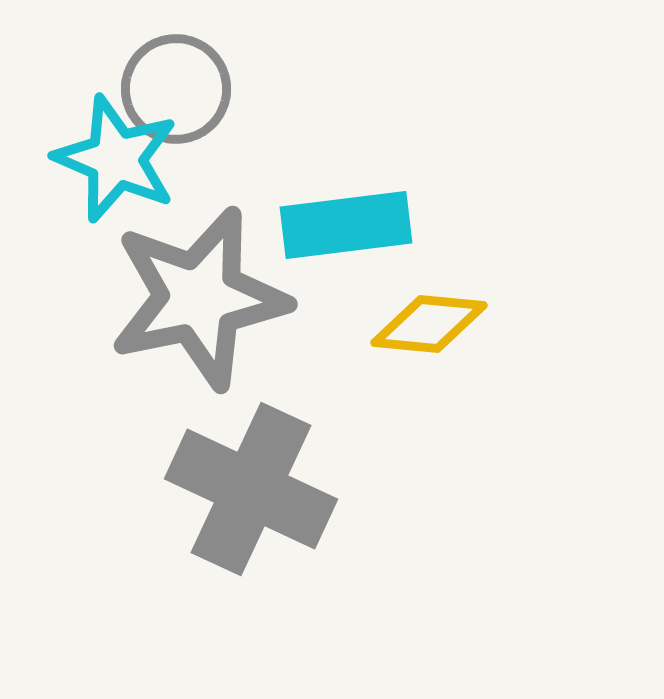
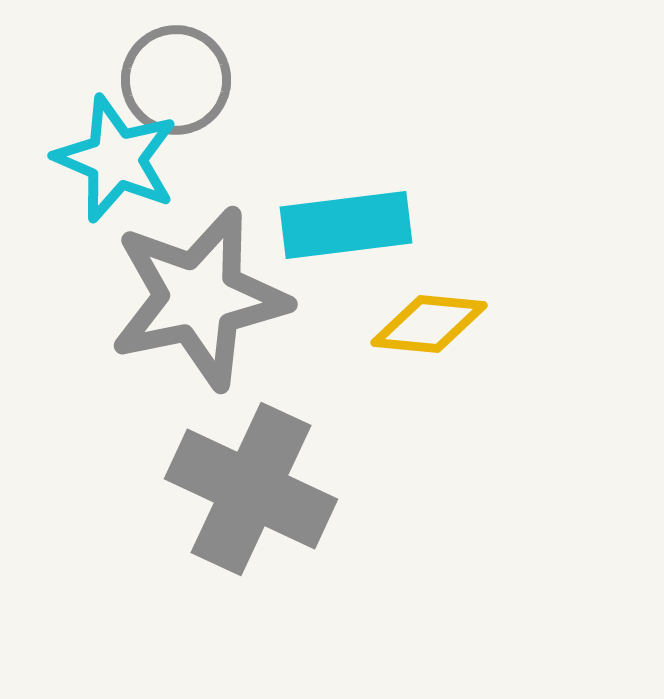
gray circle: moved 9 px up
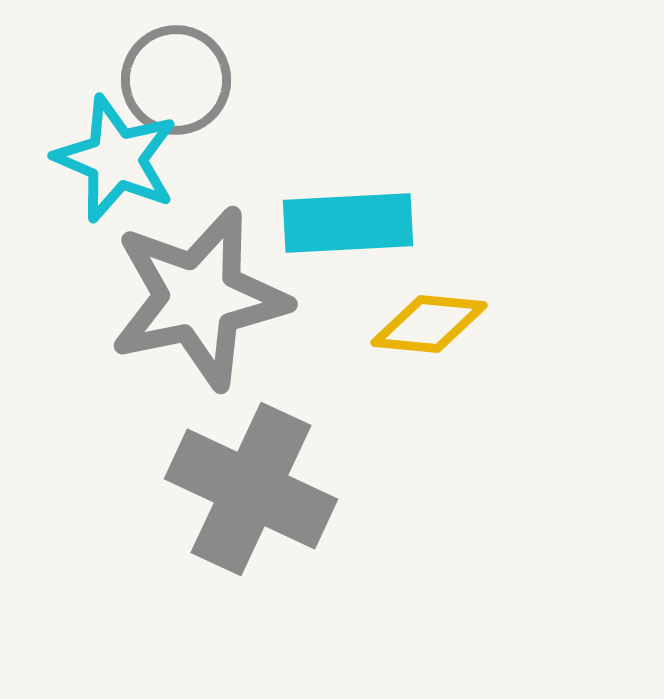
cyan rectangle: moved 2 px right, 2 px up; rotated 4 degrees clockwise
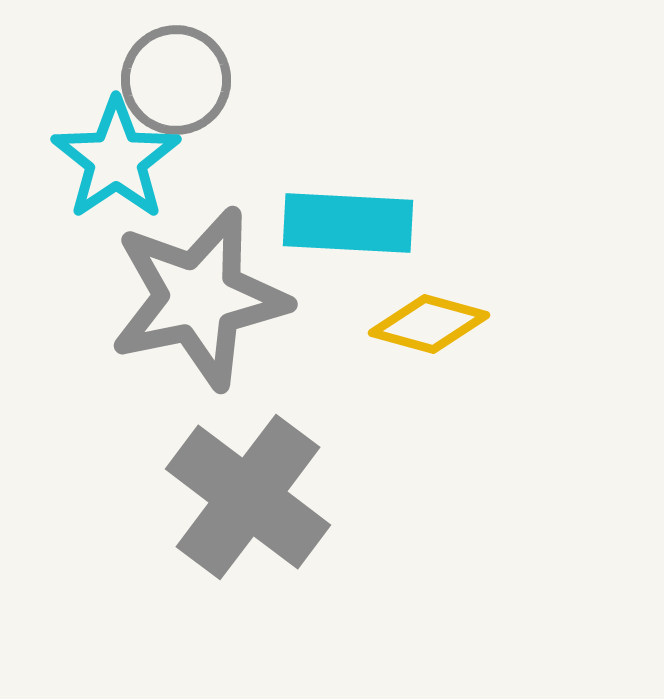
cyan star: rotated 15 degrees clockwise
cyan rectangle: rotated 6 degrees clockwise
yellow diamond: rotated 10 degrees clockwise
gray cross: moved 3 px left, 8 px down; rotated 12 degrees clockwise
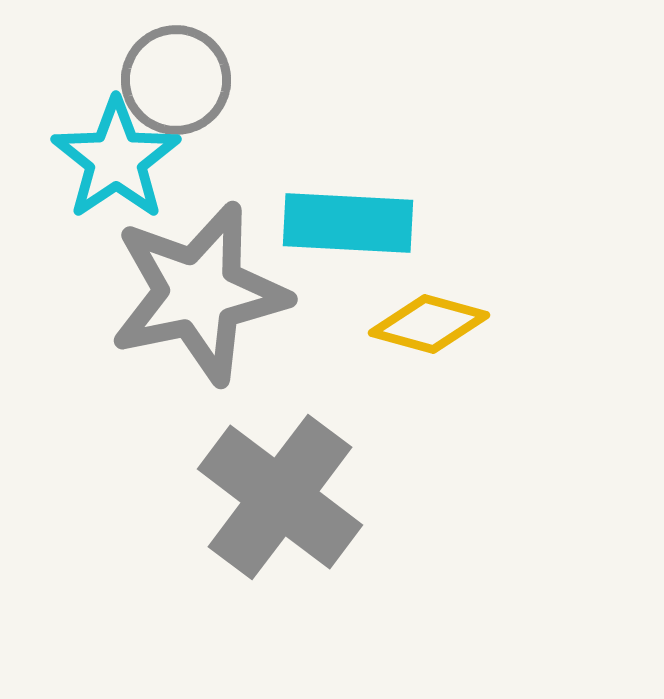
gray star: moved 5 px up
gray cross: moved 32 px right
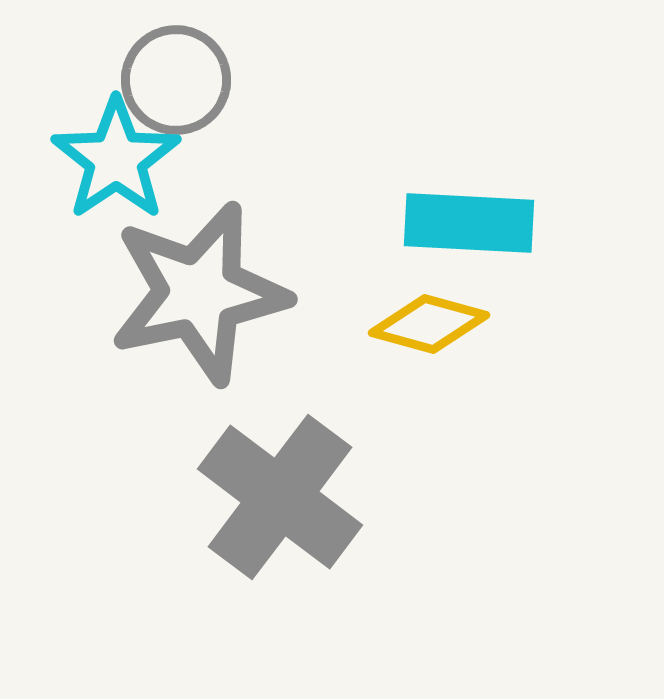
cyan rectangle: moved 121 px right
